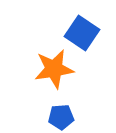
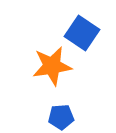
orange star: moved 2 px left, 3 px up
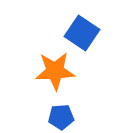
orange star: moved 3 px right, 5 px down; rotated 6 degrees clockwise
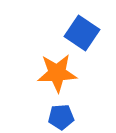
orange star: moved 2 px right, 2 px down
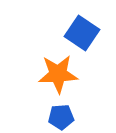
orange star: moved 1 px right, 1 px down
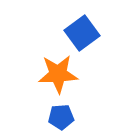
blue square: rotated 20 degrees clockwise
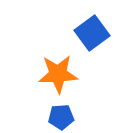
blue square: moved 10 px right
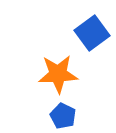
blue pentagon: moved 2 px right, 1 px up; rotated 30 degrees clockwise
